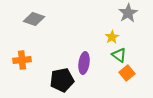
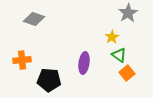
black pentagon: moved 13 px left; rotated 15 degrees clockwise
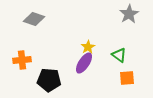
gray star: moved 1 px right, 1 px down
yellow star: moved 24 px left, 10 px down
purple ellipse: rotated 25 degrees clockwise
orange square: moved 5 px down; rotated 35 degrees clockwise
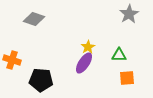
green triangle: rotated 35 degrees counterclockwise
orange cross: moved 10 px left; rotated 24 degrees clockwise
black pentagon: moved 8 px left
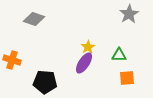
black pentagon: moved 4 px right, 2 px down
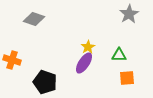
black pentagon: rotated 15 degrees clockwise
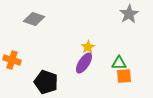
green triangle: moved 8 px down
orange square: moved 3 px left, 2 px up
black pentagon: moved 1 px right
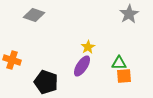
gray diamond: moved 4 px up
purple ellipse: moved 2 px left, 3 px down
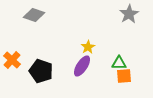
orange cross: rotated 24 degrees clockwise
black pentagon: moved 5 px left, 11 px up
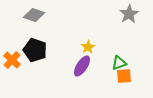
green triangle: rotated 21 degrees counterclockwise
black pentagon: moved 6 px left, 21 px up
